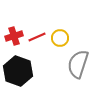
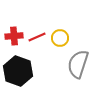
red cross: rotated 12 degrees clockwise
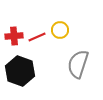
yellow circle: moved 8 px up
black hexagon: moved 2 px right
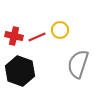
red cross: rotated 18 degrees clockwise
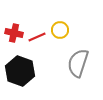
red cross: moved 3 px up
gray semicircle: moved 1 px up
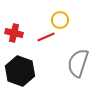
yellow circle: moved 10 px up
red line: moved 9 px right
